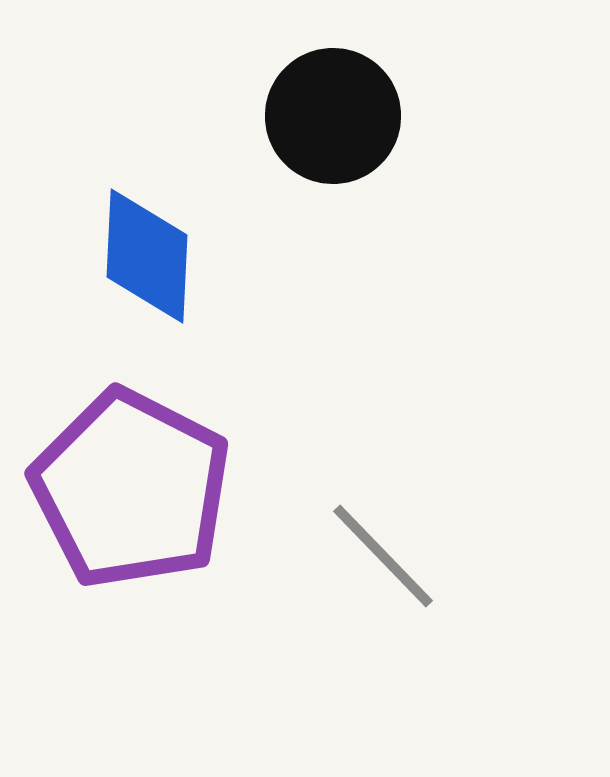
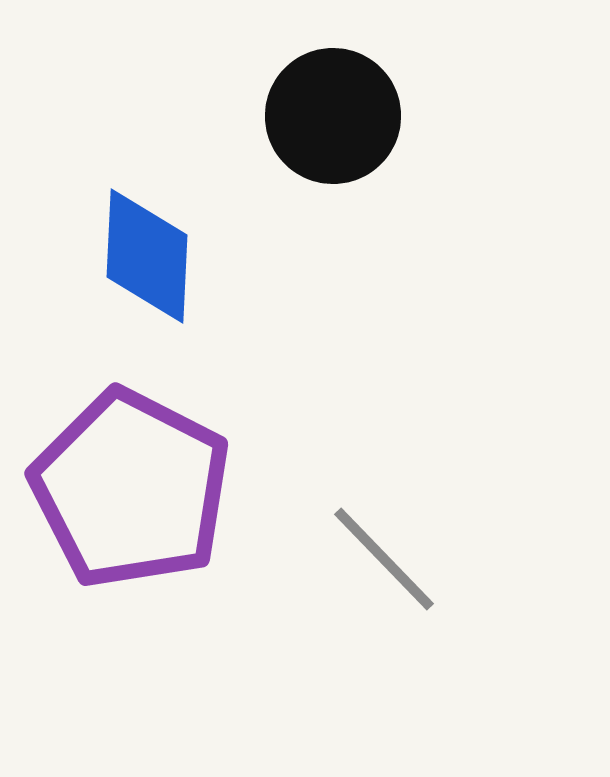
gray line: moved 1 px right, 3 px down
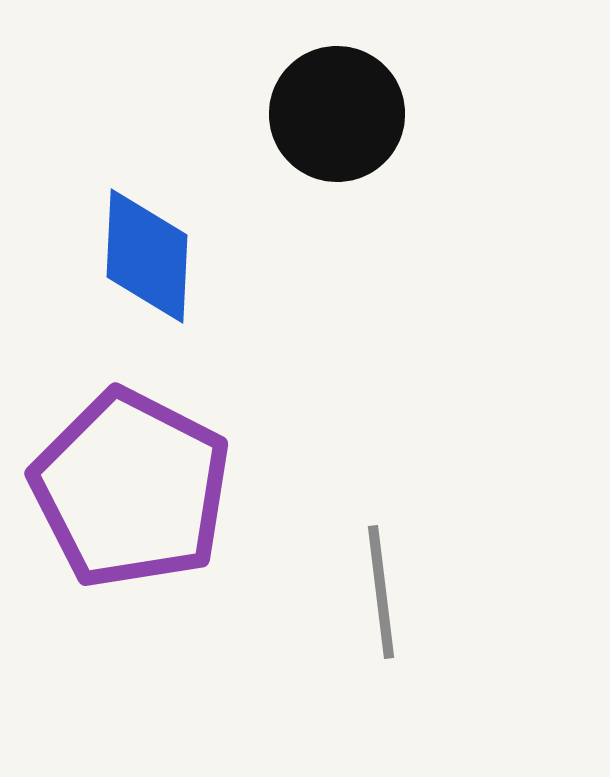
black circle: moved 4 px right, 2 px up
gray line: moved 3 px left, 33 px down; rotated 37 degrees clockwise
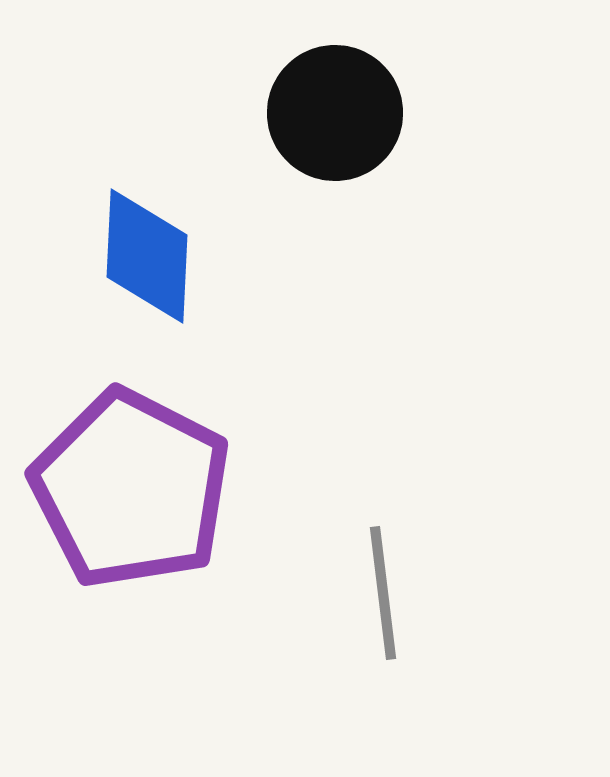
black circle: moved 2 px left, 1 px up
gray line: moved 2 px right, 1 px down
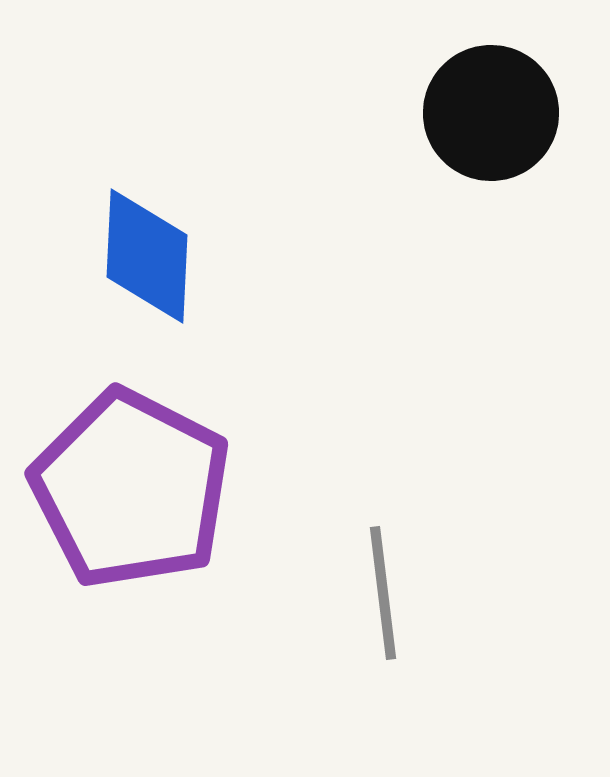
black circle: moved 156 px right
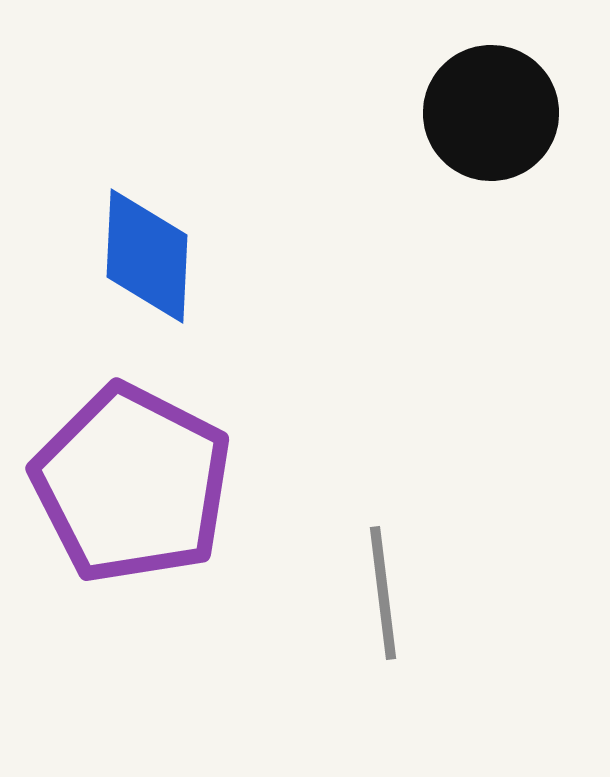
purple pentagon: moved 1 px right, 5 px up
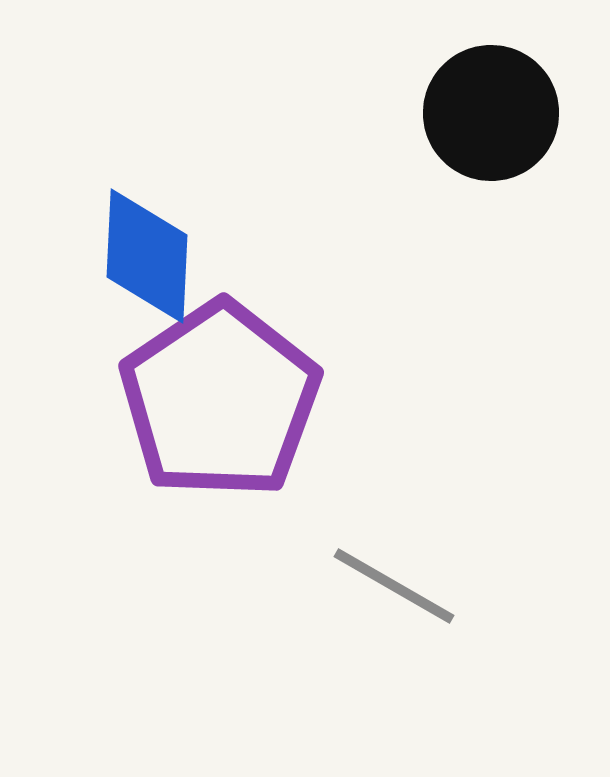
purple pentagon: moved 88 px right, 84 px up; rotated 11 degrees clockwise
gray line: moved 11 px right, 7 px up; rotated 53 degrees counterclockwise
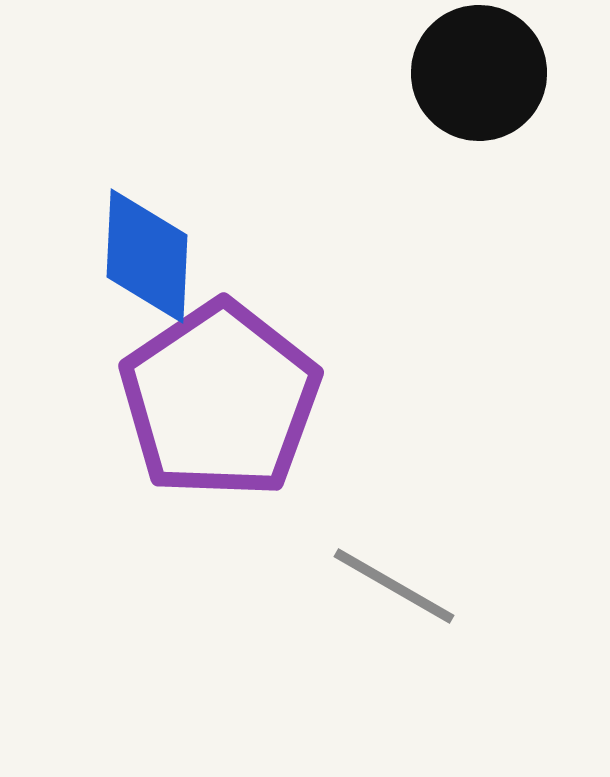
black circle: moved 12 px left, 40 px up
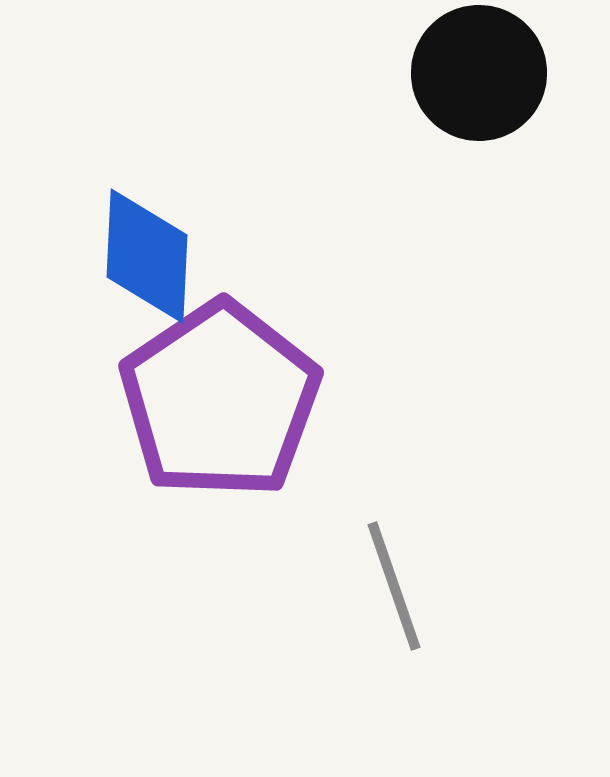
gray line: rotated 41 degrees clockwise
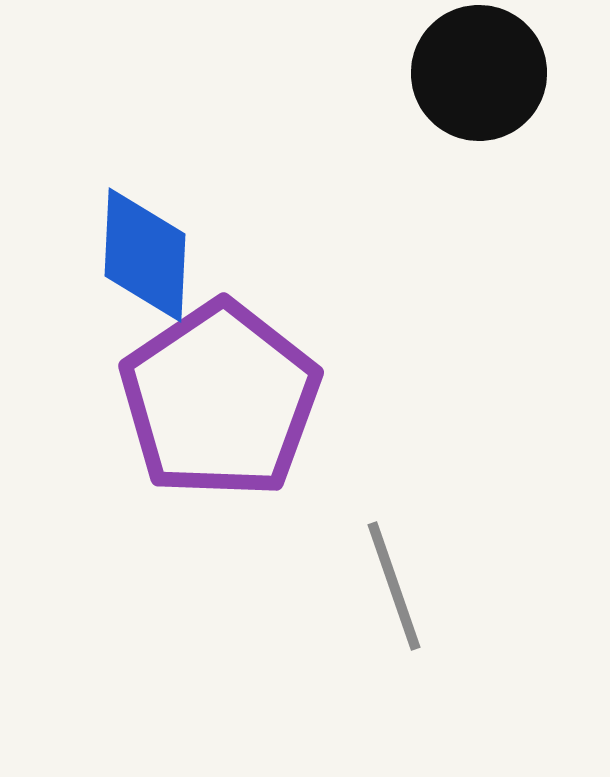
blue diamond: moved 2 px left, 1 px up
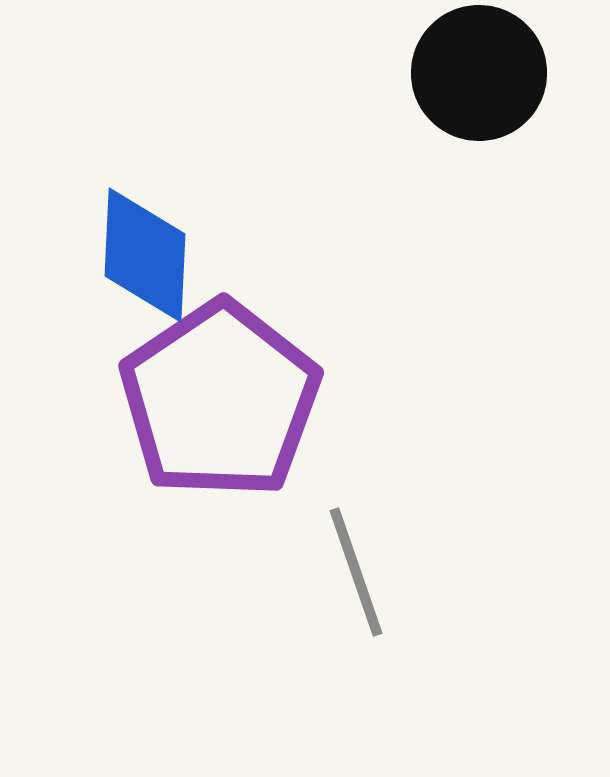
gray line: moved 38 px left, 14 px up
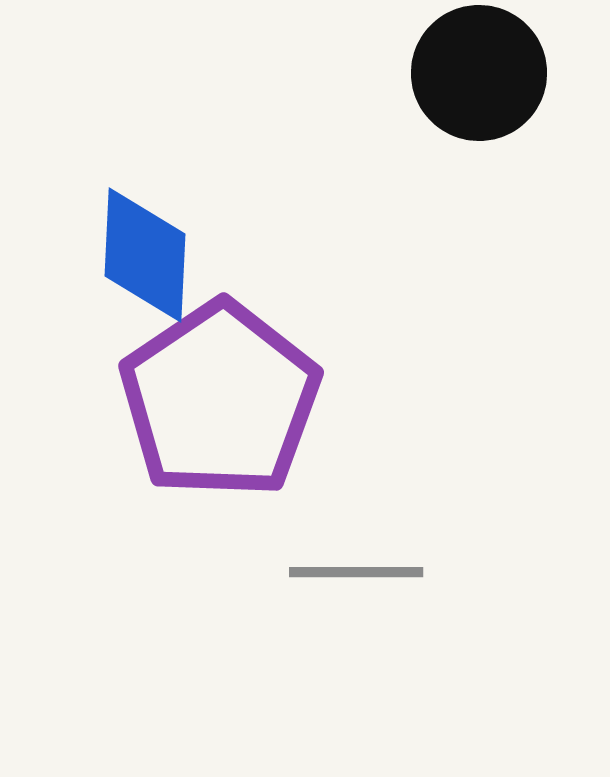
gray line: rotated 71 degrees counterclockwise
